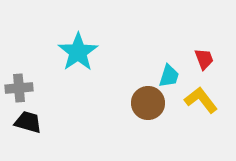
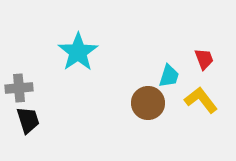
black trapezoid: moved 2 px up; rotated 56 degrees clockwise
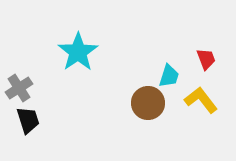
red trapezoid: moved 2 px right
gray cross: rotated 28 degrees counterclockwise
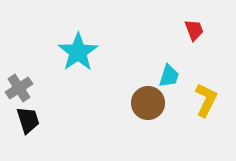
red trapezoid: moved 12 px left, 29 px up
yellow L-shape: moved 5 px right; rotated 64 degrees clockwise
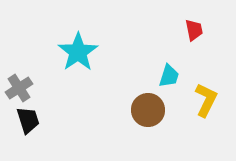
red trapezoid: rotated 10 degrees clockwise
brown circle: moved 7 px down
